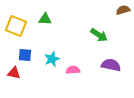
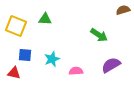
purple semicircle: rotated 42 degrees counterclockwise
pink semicircle: moved 3 px right, 1 px down
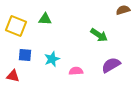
red triangle: moved 1 px left, 3 px down
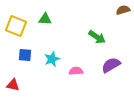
green arrow: moved 2 px left, 2 px down
red triangle: moved 9 px down
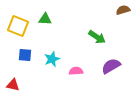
yellow square: moved 2 px right
purple semicircle: moved 1 px down
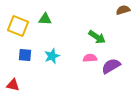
cyan star: moved 3 px up
pink semicircle: moved 14 px right, 13 px up
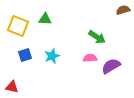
blue square: rotated 24 degrees counterclockwise
red triangle: moved 1 px left, 2 px down
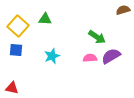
yellow square: rotated 20 degrees clockwise
blue square: moved 9 px left, 5 px up; rotated 24 degrees clockwise
purple semicircle: moved 10 px up
red triangle: moved 1 px down
